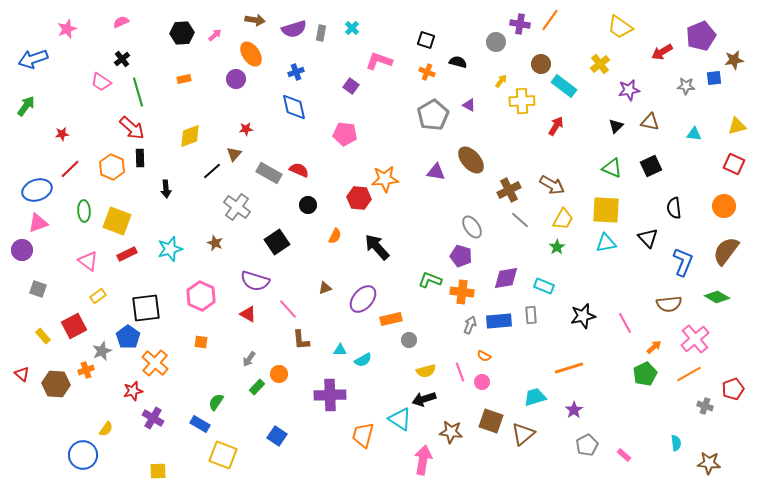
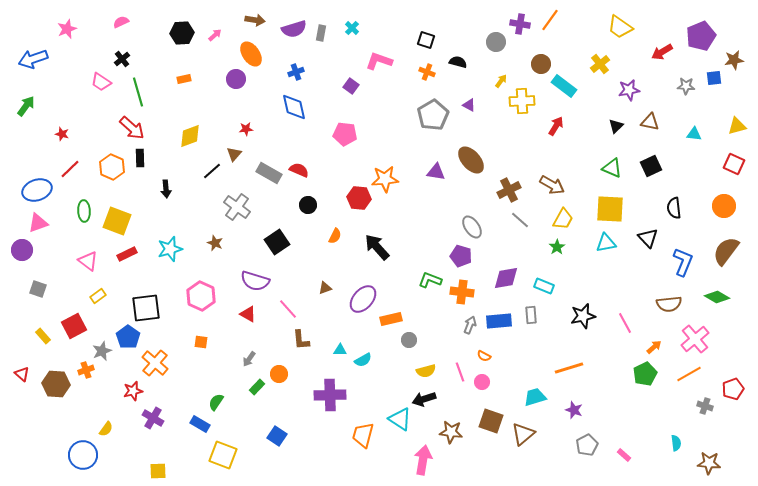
red star at (62, 134): rotated 24 degrees clockwise
yellow square at (606, 210): moved 4 px right, 1 px up
purple star at (574, 410): rotated 18 degrees counterclockwise
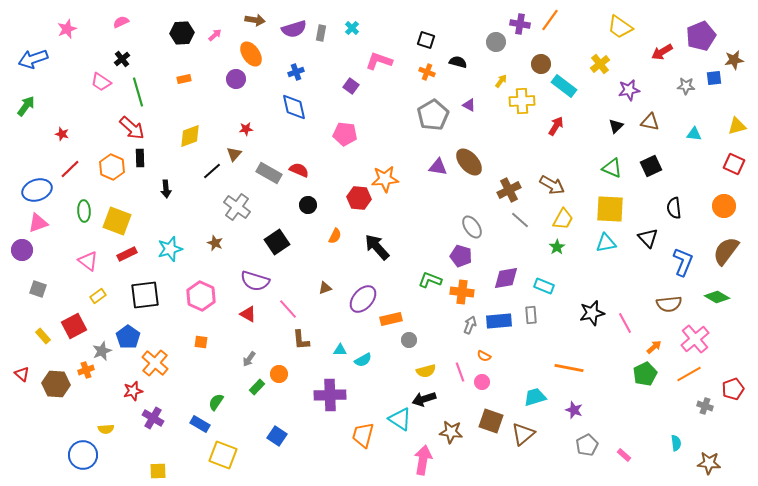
brown ellipse at (471, 160): moved 2 px left, 2 px down
purple triangle at (436, 172): moved 2 px right, 5 px up
black square at (146, 308): moved 1 px left, 13 px up
black star at (583, 316): moved 9 px right, 3 px up
orange line at (569, 368): rotated 28 degrees clockwise
yellow semicircle at (106, 429): rotated 49 degrees clockwise
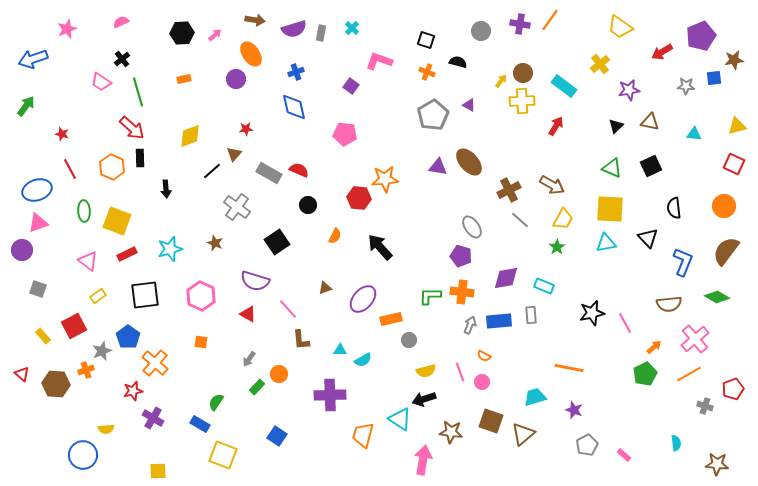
gray circle at (496, 42): moved 15 px left, 11 px up
brown circle at (541, 64): moved 18 px left, 9 px down
red line at (70, 169): rotated 75 degrees counterclockwise
black arrow at (377, 247): moved 3 px right
green L-shape at (430, 280): moved 16 px down; rotated 20 degrees counterclockwise
brown star at (709, 463): moved 8 px right, 1 px down
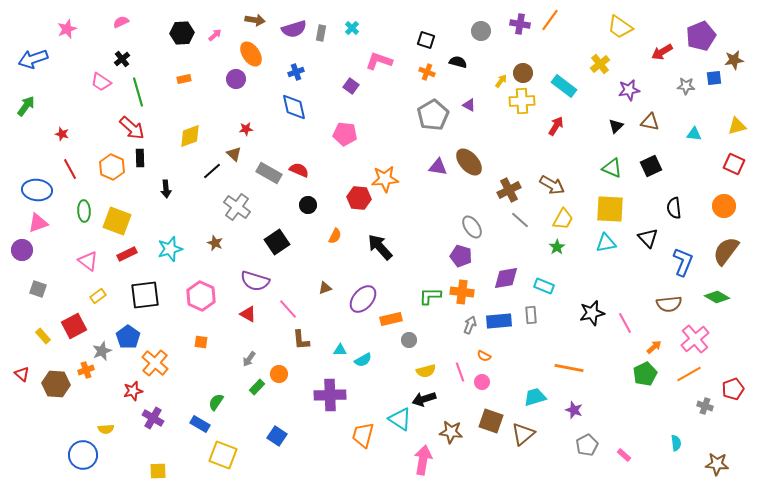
brown triangle at (234, 154): rotated 28 degrees counterclockwise
blue ellipse at (37, 190): rotated 24 degrees clockwise
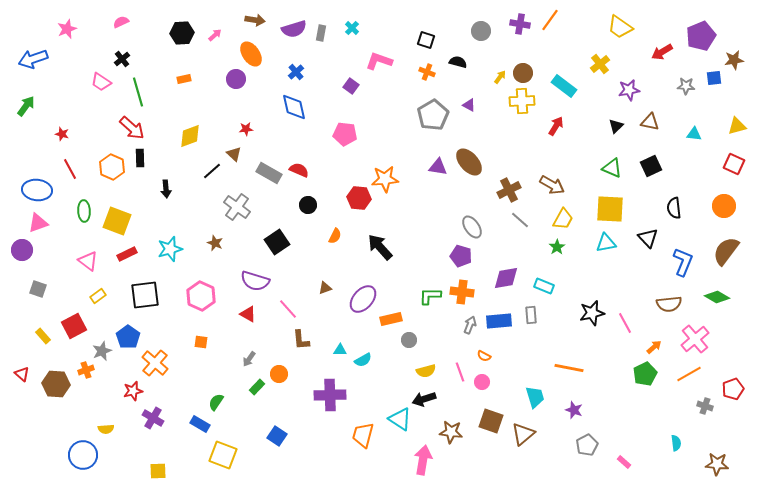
blue cross at (296, 72): rotated 21 degrees counterclockwise
yellow arrow at (501, 81): moved 1 px left, 4 px up
cyan trapezoid at (535, 397): rotated 90 degrees clockwise
pink rectangle at (624, 455): moved 7 px down
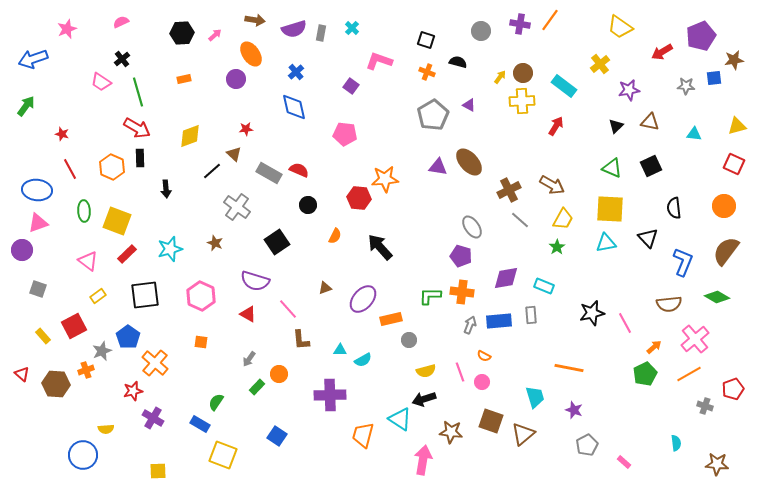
red arrow at (132, 128): moved 5 px right; rotated 12 degrees counterclockwise
red rectangle at (127, 254): rotated 18 degrees counterclockwise
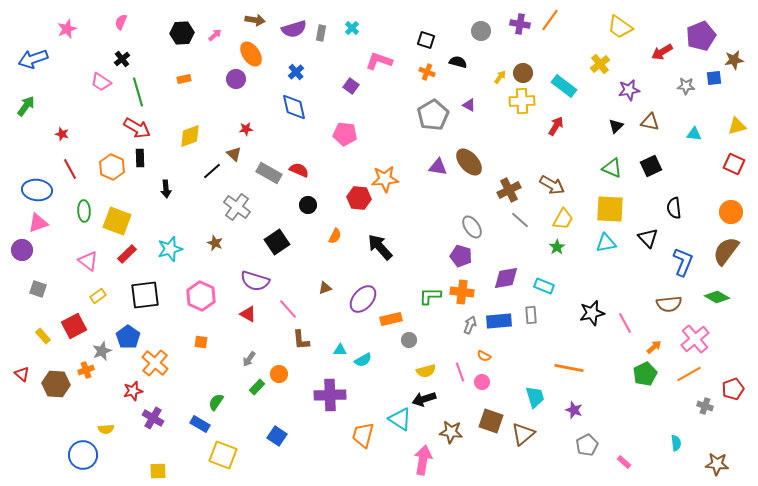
pink semicircle at (121, 22): rotated 42 degrees counterclockwise
orange circle at (724, 206): moved 7 px right, 6 px down
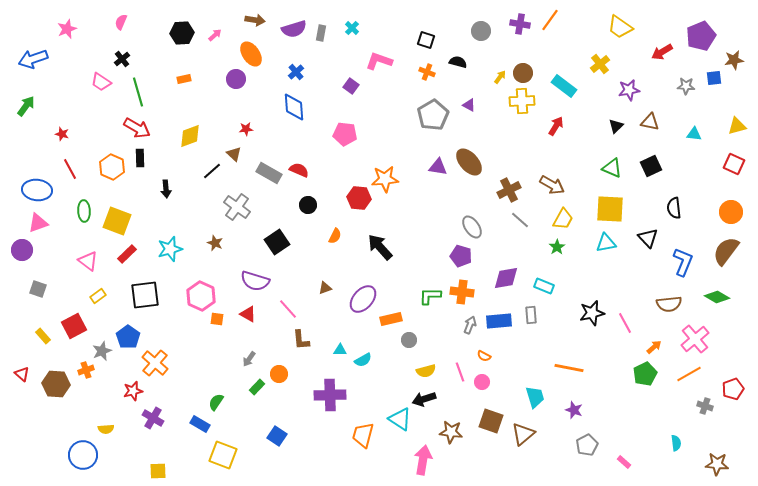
blue diamond at (294, 107): rotated 8 degrees clockwise
orange square at (201, 342): moved 16 px right, 23 px up
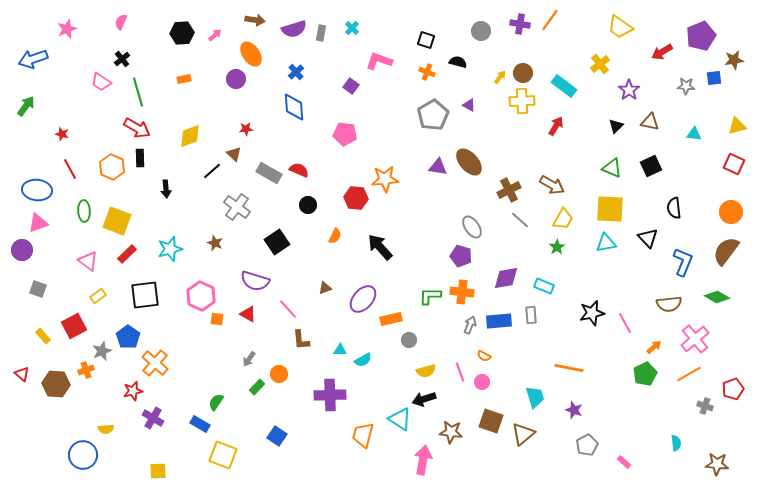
purple star at (629, 90): rotated 25 degrees counterclockwise
red hexagon at (359, 198): moved 3 px left
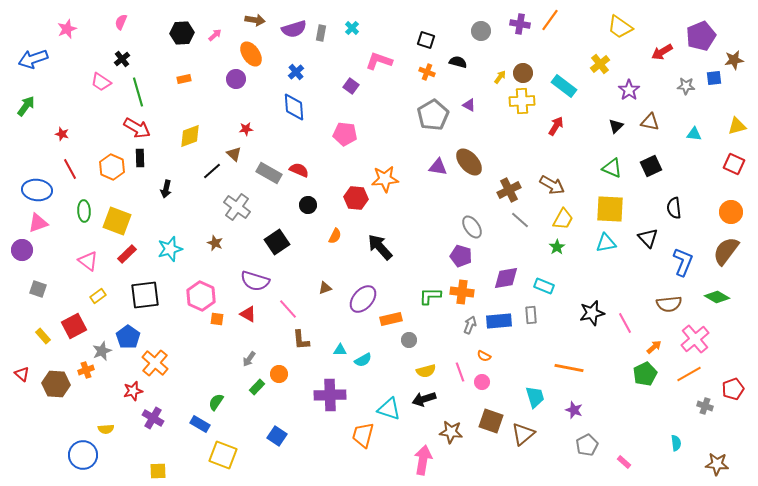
black arrow at (166, 189): rotated 18 degrees clockwise
cyan triangle at (400, 419): moved 11 px left, 10 px up; rotated 15 degrees counterclockwise
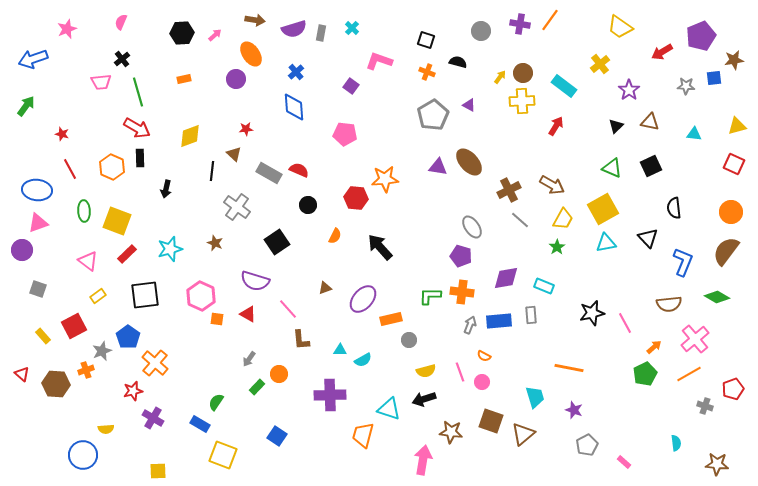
pink trapezoid at (101, 82): rotated 40 degrees counterclockwise
black line at (212, 171): rotated 42 degrees counterclockwise
yellow square at (610, 209): moved 7 px left; rotated 32 degrees counterclockwise
